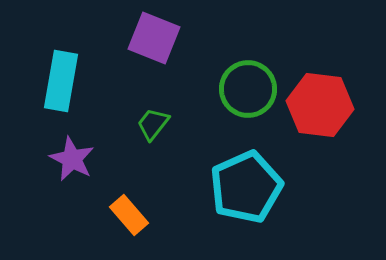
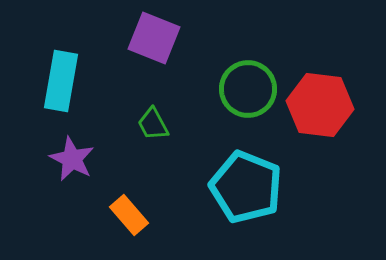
green trapezoid: rotated 66 degrees counterclockwise
cyan pentagon: rotated 26 degrees counterclockwise
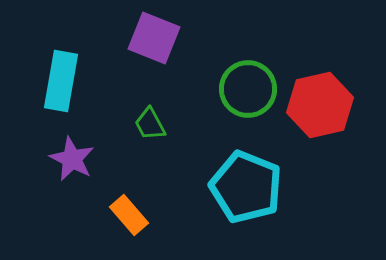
red hexagon: rotated 20 degrees counterclockwise
green trapezoid: moved 3 px left
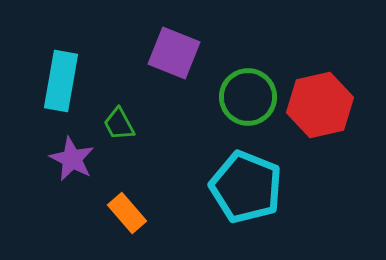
purple square: moved 20 px right, 15 px down
green circle: moved 8 px down
green trapezoid: moved 31 px left
orange rectangle: moved 2 px left, 2 px up
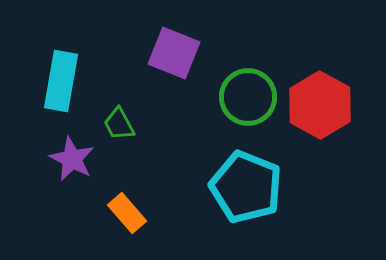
red hexagon: rotated 18 degrees counterclockwise
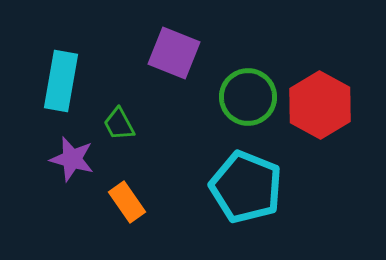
purple star: rotated 12 degrees counterclockwise
orange rectangle: moved 11 px up; rotated 6 degrees clockwise
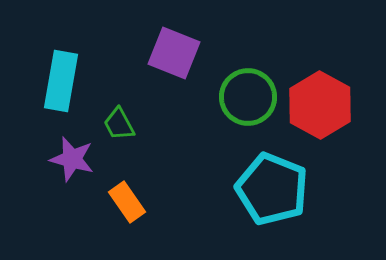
cyan pentagon: moved 26 px right, 2 px down
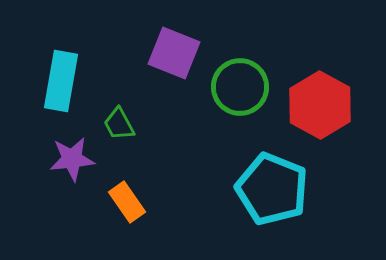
green circle: moved 8 px left, 10 px up
purple star: rotated 21 degrees counterclockwise
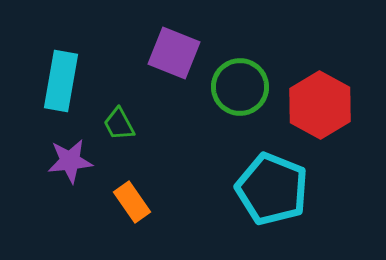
purple star: moved 2 px left, 2 px down
orange rectangle: moved 5 px right
